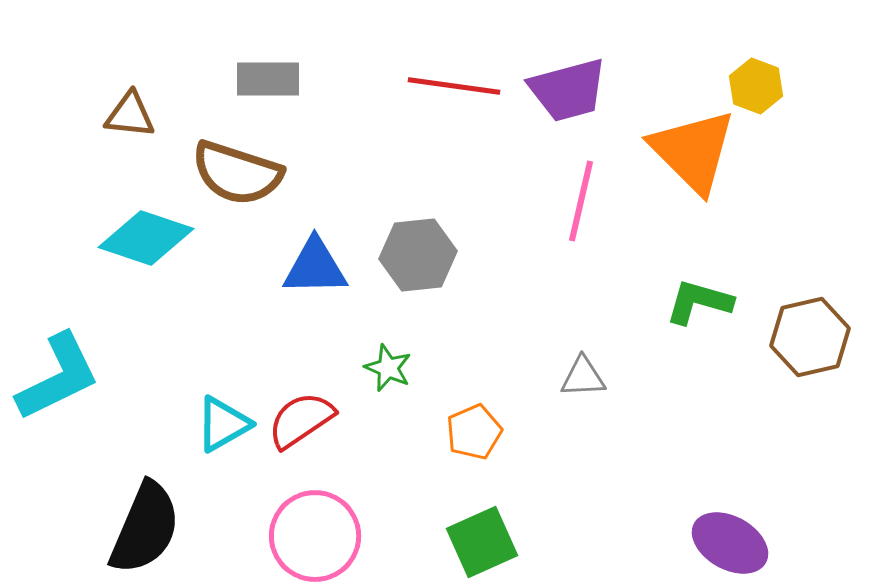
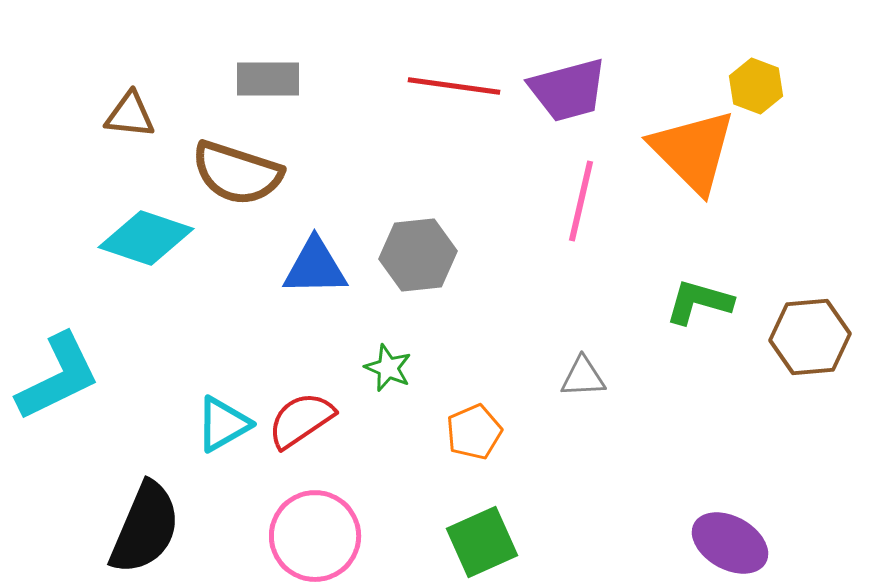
brown hexagon: rotated 8 degrees clockwise
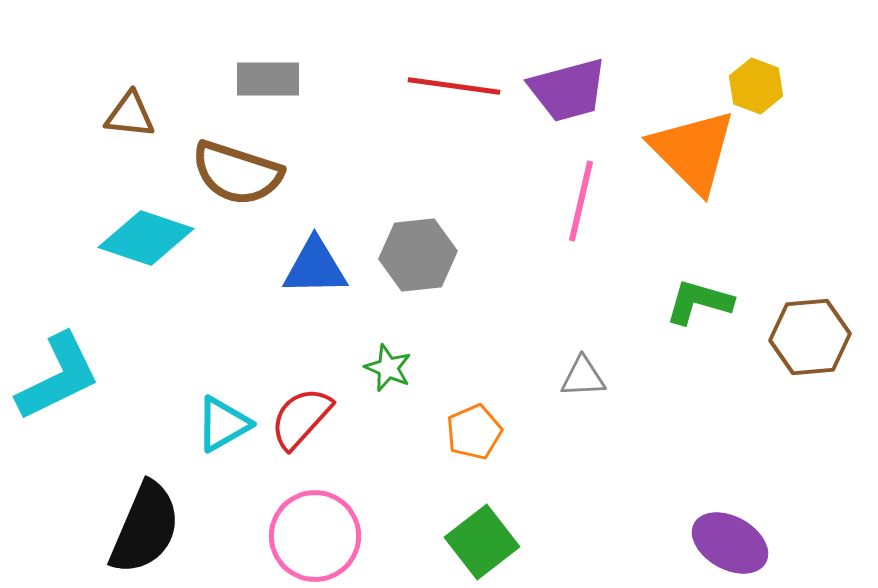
red semicircle: moved 2 px up; rotated 14 degrees counterclockwise
green square: rotated 14 degrees counterclockwise
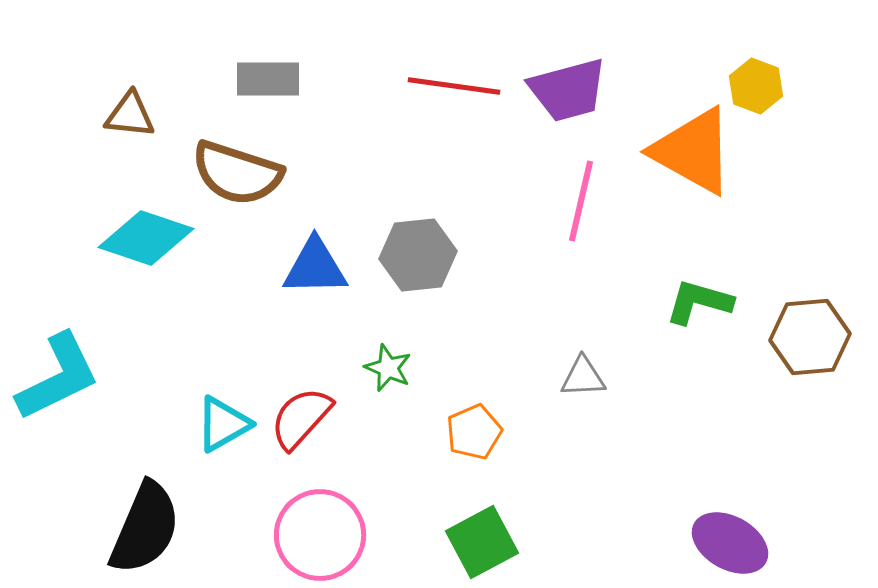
orange triangle: rotated 16 degrees counterclockwise
pink circle: moved 5 px right, 1 px up
green square: rotated 10 degrees clockwise
